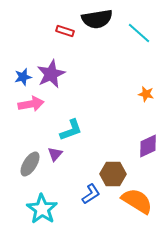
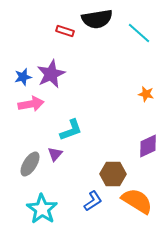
blue L-shape: moved 2 px right, 7 px down
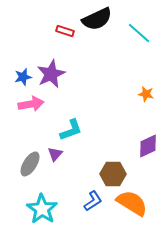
black semicircle: rotated 16 degrees counterclockwise
orange semicircle: moved 5 px left, 2 px down
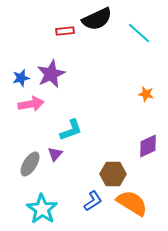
red rectangle: rotated 24 degrees counterclockwise
blue star: moved 2 px left, 1 px down
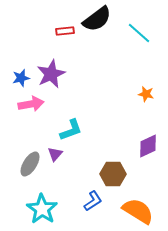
black semicircle: rotated 12 degrees counterclockwise
orange semicircle: moved 6 px right, 8 px down
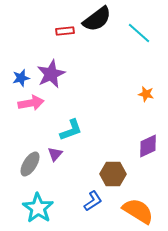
pink arrow: moved 1 px up
cyan star: moved 4 px left, 1 px up
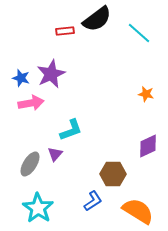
blue star: rotated 30 degrees clockwise
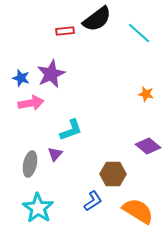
purple diamond: rotated 65 degrees clockwise
gray ellipse: rotated 20 degrees counterclockwise
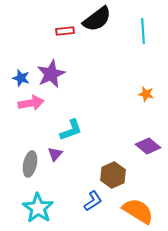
cyan line: moved 4 px right, 2 px up; rotated 45 degrees clockwise
brown hexagon: moved 1 px down; rotated 25 degrees counterclockwise
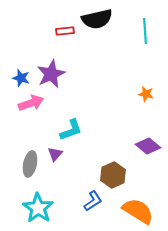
black semicircle: rotated 24 degrees clockwise
cyan line: moved 2 px right
pink arrow: rotated 10 degrees counterclockwise
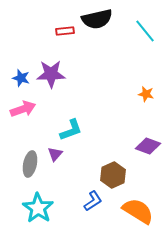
cyan line: rotated 35 degrees counterclockwise
purple star: rotated 24 degrees clockwise
pink arrow: moved 8 px left, 6 px down
purple diamond: rotated 20 degrees counterclockwise
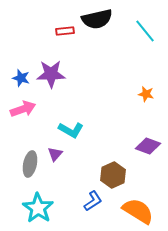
cyan L-shape: rotated 50 degrees clockwise
